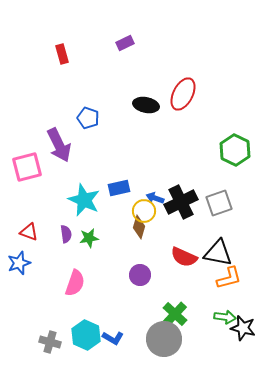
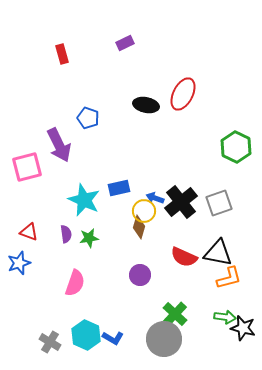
green hexagon: moved 1 px right, 3 px up
black cross: rotated 12 degrees counterclockwise
gray cross: rotated 15 degrees clockwise
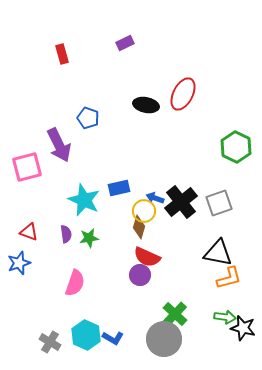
red semicircle: moved 37 px left
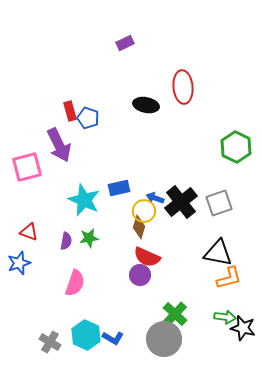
red rectangle: moved 8 px right, 57 px down
red ellipse: moved 7 px up; rotated 32 degrees counterclockwise
purple semicircle: moved 7 px down; rotated 18 degrees clockwise
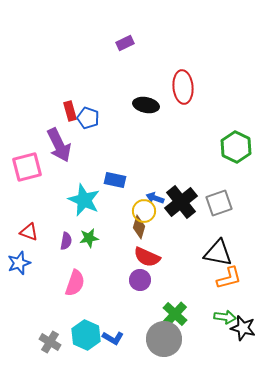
blue rectangle: moved 4 px left, 8 px up; rotated 25 degrees clockwise
purple circle: moved 5 px down
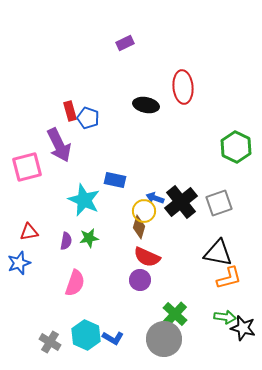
red triangle: rotated 30 degrees counterclockwise
